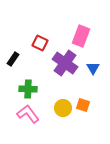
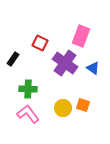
blue triangle: rotated 24 degrees counterclockwise
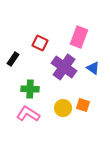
pink rectangle: moved 2 px left, 1 px down
purple cross: moved 1 px left, 4 px down
green cross: moved 2 px right
pink L-shape: rotated 20 degrees counterclockwise
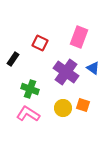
purple cross: moved 2 px right, 5 px down
green cross: rotated 18 degrees clockwise
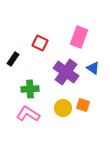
green cross: rotated 24 degrees counterclockwise
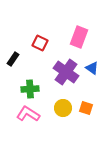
blue triangle: moved 1 px left
orange square: moved 3 px right, 3 px down
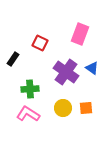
pink rectangle: moved 1 px right, 3 px up
orange square: rotated 24 degrees counterclockwise
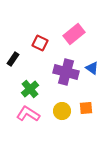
pink rectangle: moved 6 px left; rotated 30 degrees clockwise
purple cross: rotated 20 degrees counterclockwise
green cross: rotated 36 degrees counterclockwise
yellow circle: moved 1 px left, 3 px down
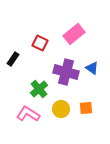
green cross: moved 9 px right
yellow circle: moved 1 px left, 2 px up
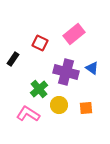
yellow circle: moved 2 px left, 4 px up
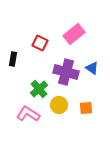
black rectangle: rotated 24 degrees counterclockwise
